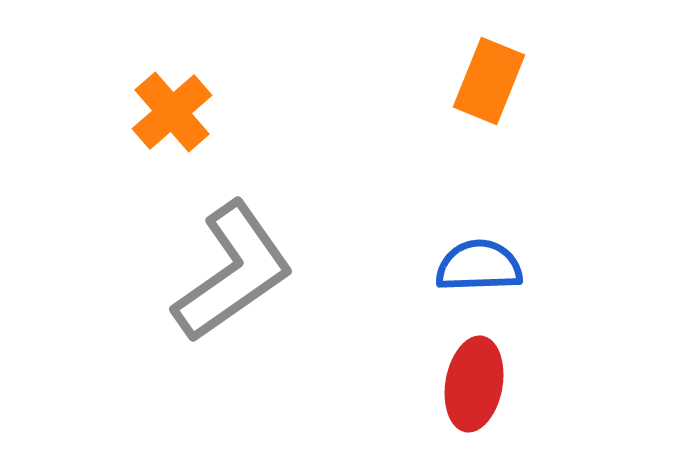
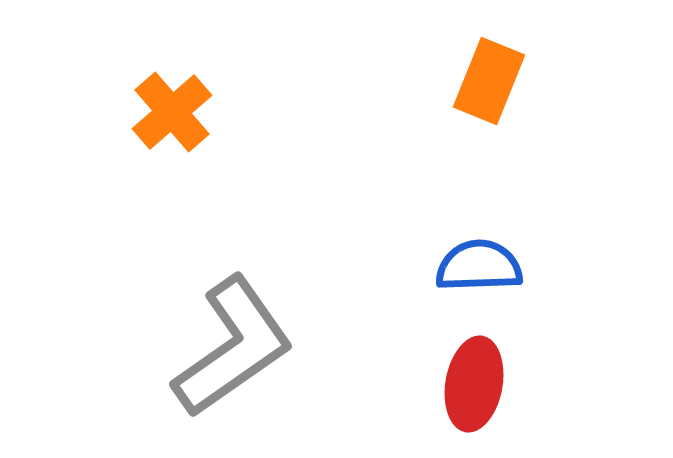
gray L-shape: moved 75 px down
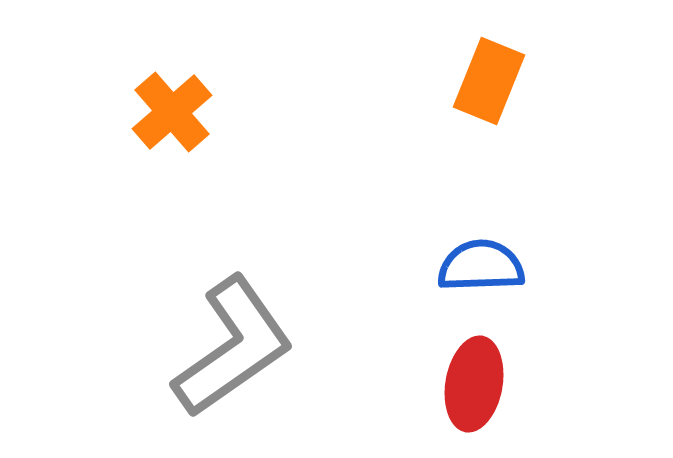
blue semicircle: moved 2 px right
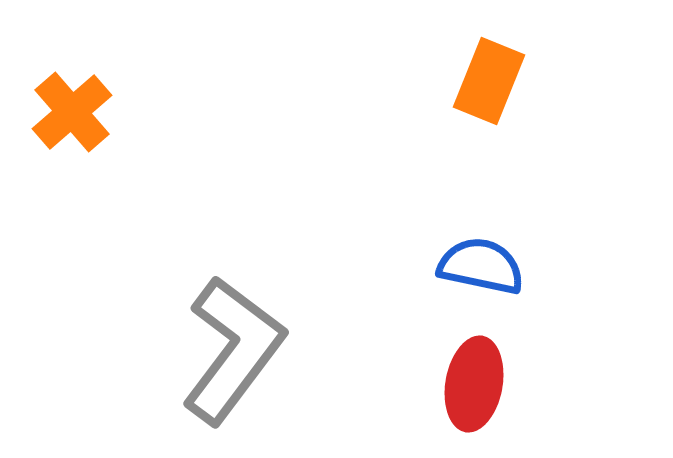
orange cross: moved 100 px left
blue semicircle: rotated 14 degrees clockwise
gray L-shape: moved 3 px down; rotated 18 degrees counterclockwise
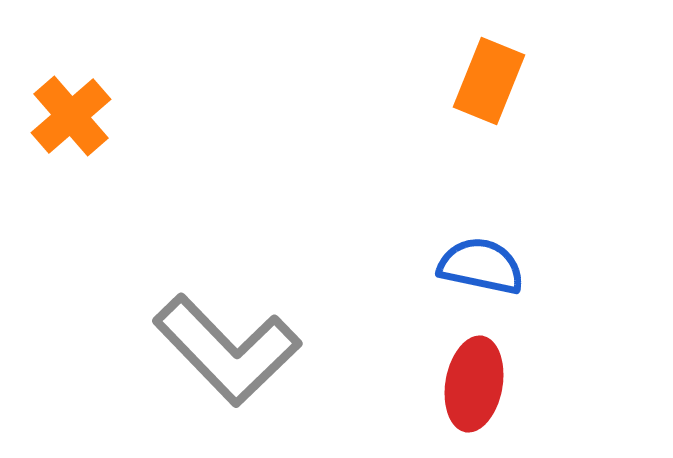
orange cross: moved 1 px left, 4 px down
gray L-shape: moved 6 px left; rotated 99 degrees clockwise
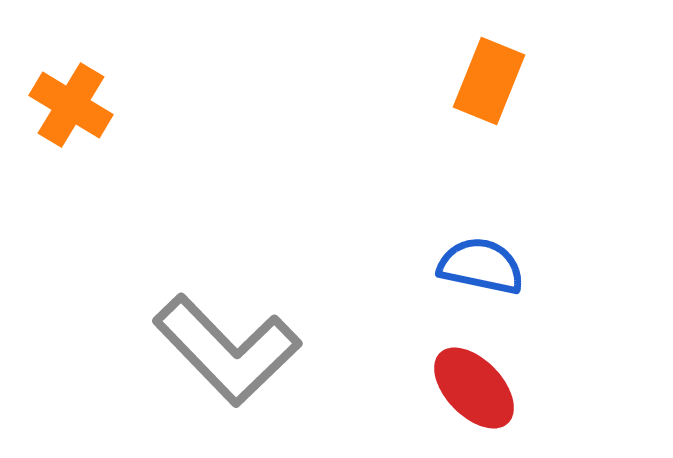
orange cross: moved 11 px up; rotated 18 degrees counterclockwise
red ellipse: moved 4 px down; rotated 54 degrees counterclockwise
